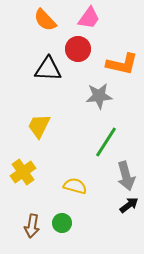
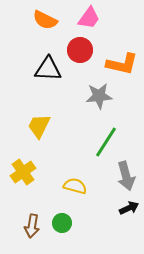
orange semicircle: rotated 20 degrees counterclockwise
red circle: moved 2 px right, 1 px down
black arrow: moved 3 px down; rotated 12 degrees clockwise
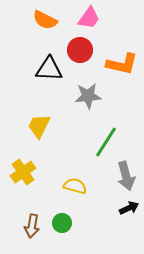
black triangle: moved 1 px right
gray star: moved 11 px left
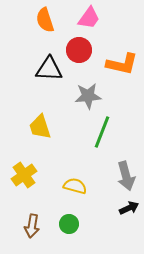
orange semicircle: rotated 45 degrees clockwise
red circle: moved 1 px left
yellow trapezoid: moved 1 px right, 1 px down; rotated 44 degrees counterclockwise
green line: moved 4 px left, 10 px up; rotated 12 degrees counterclockwise
yellow cross: moved 1 px right, 3 px down
green circle: moved 7 px right, 1 px down
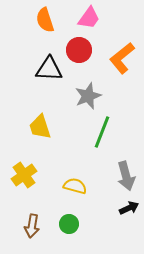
orange L-shape: moved 6 px up; rotated 128 degrees clockwise
gray star: rotated 16 degrees counterclockwise
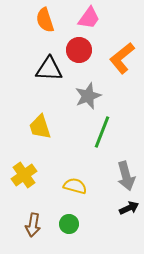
brown arrow: moved 1 px right, 1 px up
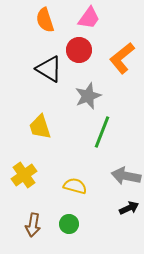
black triangle: rotated 28 degrees clockwise
gray arrow: rotated 116 degrees clockwise
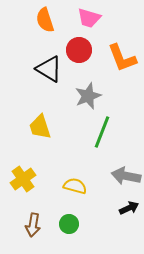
pink trapezoid: rotated 70 degrees clockwise
orange L-shape: rotated 72 degrees counterclockwise
yellow cross: moved 1 px left, 4 px down
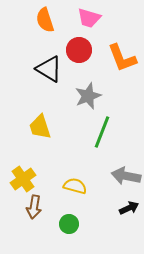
brown arrow: moved 1 px right, 18 px up
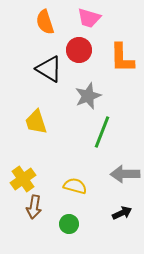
orange semicircle: moved 2 px down
orange L-shape: rotated 20 degrees clockwise
yellow trapezoid: moved 4 px left, 5 px up
gray arrow: moved 1 px left, 2 px up; rotated 12 degrees counterclockwise
black arrow: moved 7 px left, 5 px down
